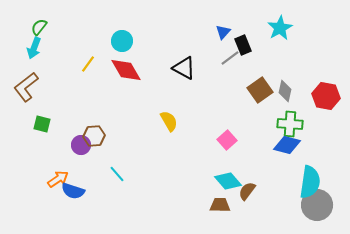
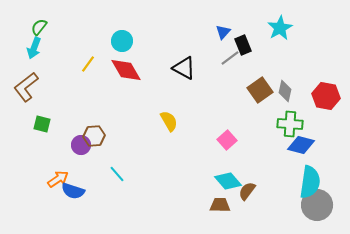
blue diamond: moved 14 px right
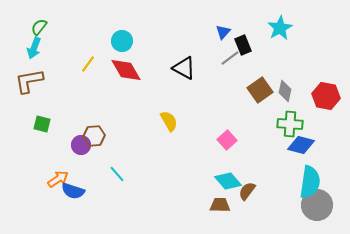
brown L-shape: moved 3 px right, 6 px up; rotated 28 degrees clockwise
